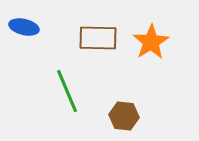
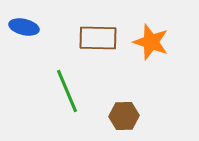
orange star: rotated 21 degrees counterclockwise
brown hexagon: rotated 8 degrees counterclockwise
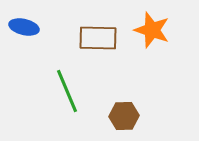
orange star: moved 1 px right, 12 px up
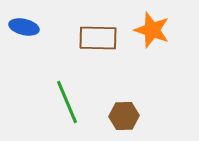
green line: moved 11 px down
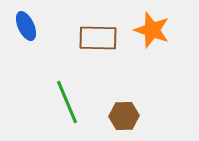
blue ellipse: moved 2 px right, 1 px up; rotated 52 degrees clockwise
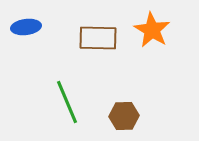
blue ellipse: moved 1 px down; rotated 72 degrees counterclockwise
orange star: rotated 12 degrees clockwise
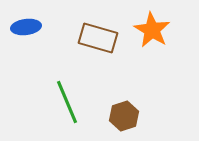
brown rectangle: rotated 15 degrees clockwise
brown hexagon: rotated 16 degrees counterclockwise
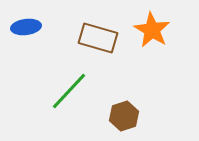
green line: moved 2 px right, 11 px up; rotated 66 degrees clockwise
